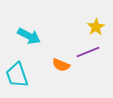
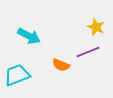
yellow star: rotated 18 degrees counterclockwise
cyan trapezoid: rotated 88 degrees clockwise
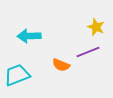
cyan arrow: rotated 150 degrees clockwise
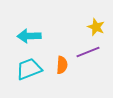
orange semicircle: moved 1 px right; rotated 108 degrees counterclockwise
cyan trapezoid: moved 12 px right, 6 px up
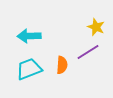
purple line: rotated 10 degrees counterclockwise
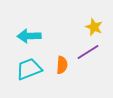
yellow star: moved 2 px left
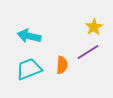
yellow star: rotated 18 degrees clockwise
cyan arrow: rotated 15 degrees clockwise
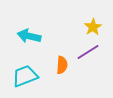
yellow star: moved 1 px left
cyan trapezoid: moved 4 px left, 7 px down
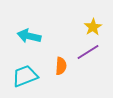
orange semicircle: moved 1 px left, 1 px down
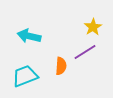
purple line: moved 3 px left
